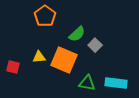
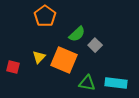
yellow triangle: rotated 40 degrees counterclockwise
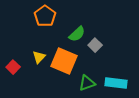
orange square: moved 1 px down
red square: rotated 32 degrees clockwise
green triangle: rotated 30 degrees counterclockwise
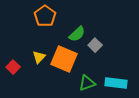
orange square: moved 2 px up
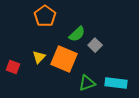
red square: rotated 24 degrees counterclockwise
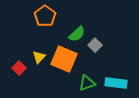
red square: moved 6 px right, 1 px down; rotated 24 degrees clockwise
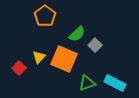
cyan rectangle: moved 1 px left; rotated 20 degrees clockwise
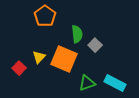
green semicircle: rotated 54 degrees counterclockwise
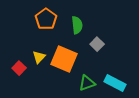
orange pentagon: moved 1 px right, 3 px down
green semicircle: moved 9 px up
gray square: moved 2 px right, 1 px up
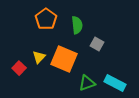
gray square: rotated 16 degrees counterclockwise
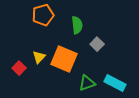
orange pentagon: moved 3 px left, 4 px up; rotated 20 degrees clockwise
gray square: rotated 16 degrees clockwise
